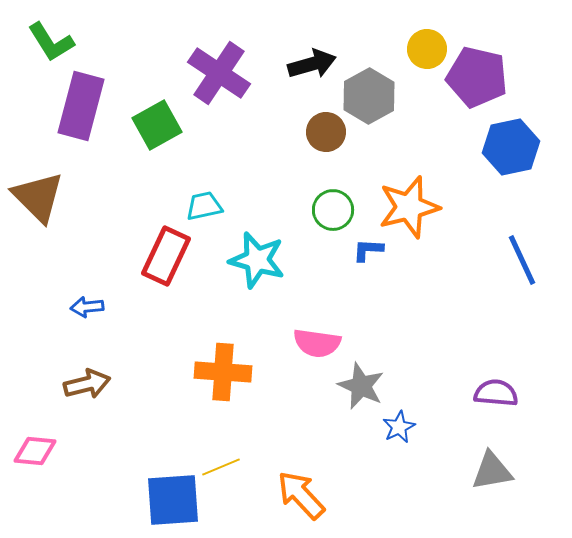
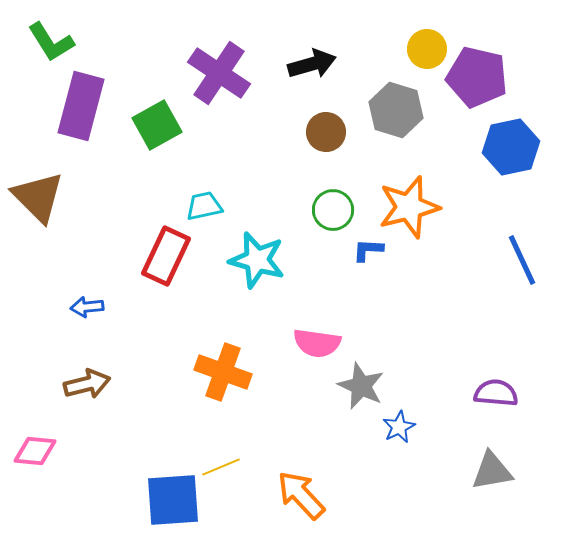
gray hexagon: moved 27 px right, 14 px down; rotated 14 degrees counterclockwise
orange cross: rotated 16 degrees clockwise
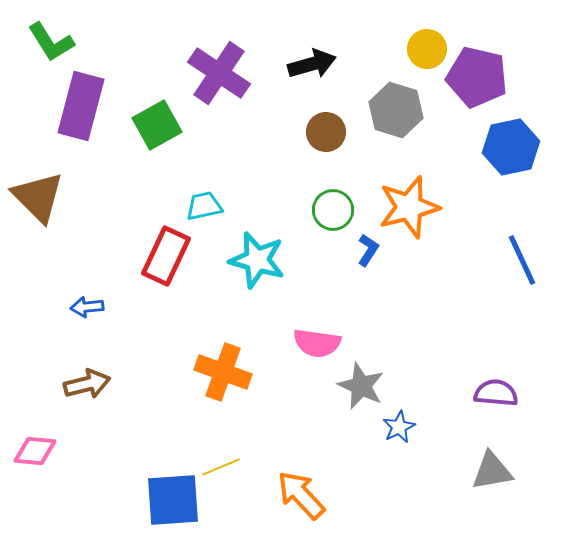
blue L-shape: rotated 120 degrees clockwise
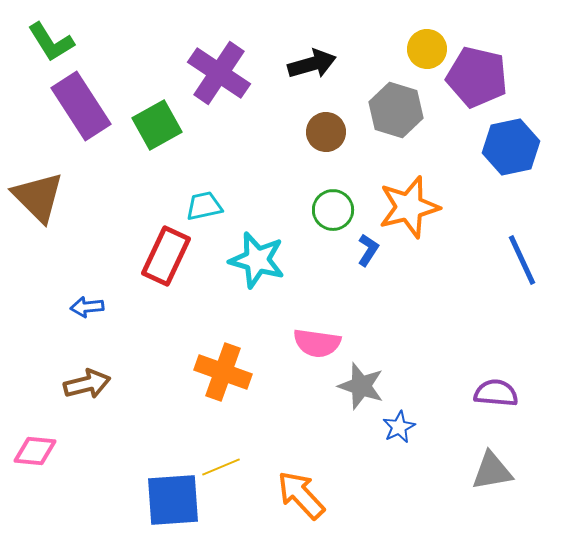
purple rectangle: rotated 48 degrees counterclockwise
gray star: rotated 6 degrees counterclockwise
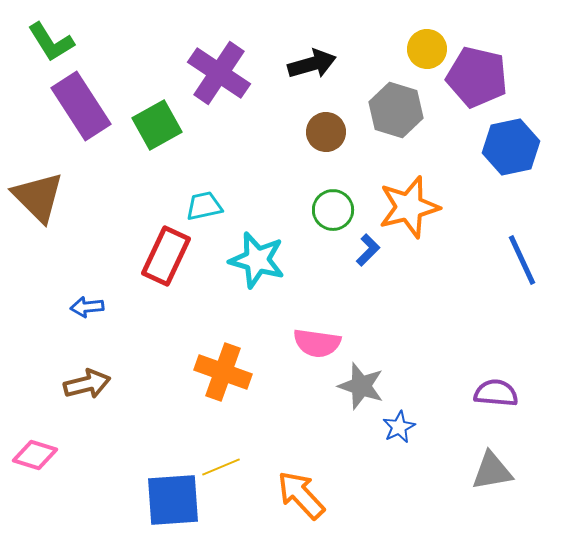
blue L-shape: rotated 12 degrees clockwise
pink diamond: moved 4 px down; rotated 12 degrees clockwise
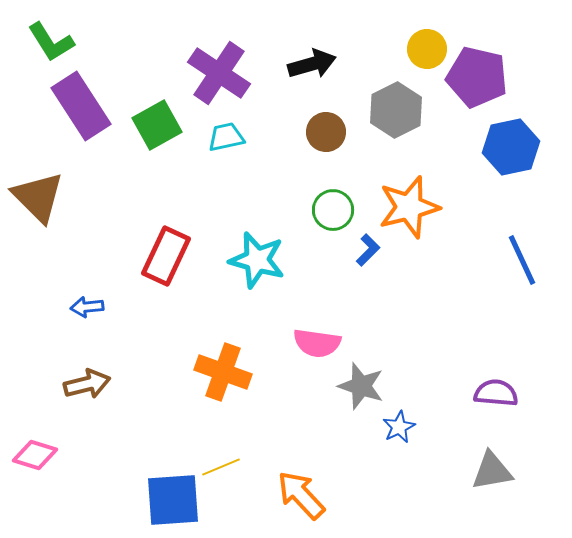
gray hexagon: rotated 16 degrees clockwise
cyan trapezoid: moved 22 px right, 69 px up
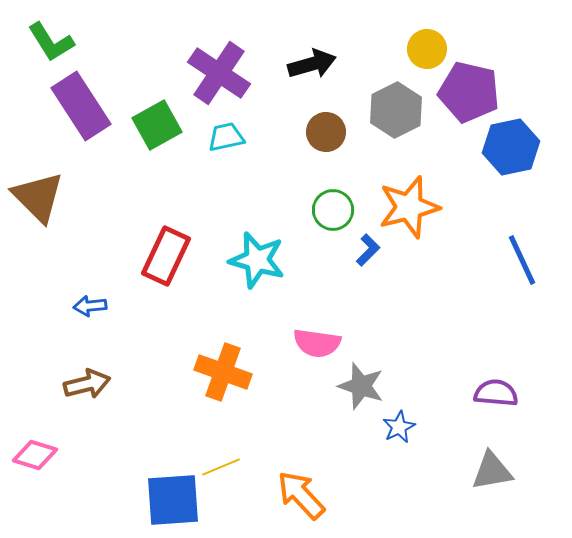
purple pentagon: moved 8 px left, 15 px down
blue arrow: moved 3 px right, 1 px up
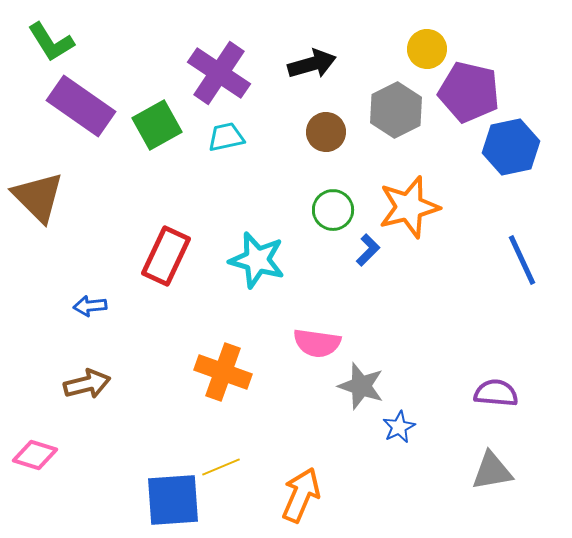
purple rectangle: rotated 22 degrees counterclockwise
orange arrow: rotated 66 degrees clockwise
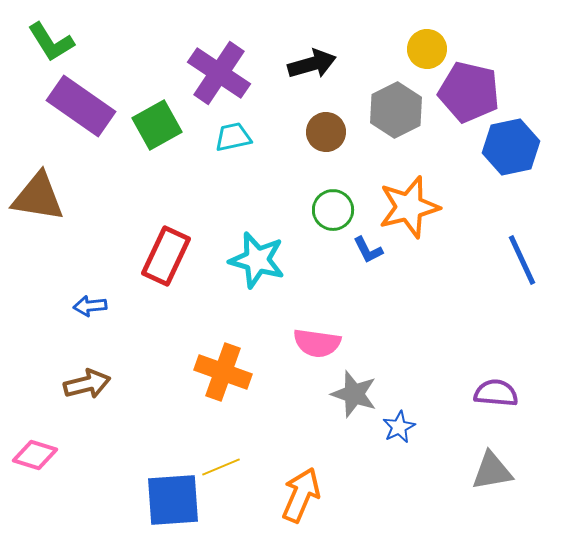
cyan trapezoid: moved 7 px right
brown triangle: rotated 36 degrees counterclockwise
blue L-shape: rotated 108 degrees clockwise
gray star: moved 7 px left, 8 px down
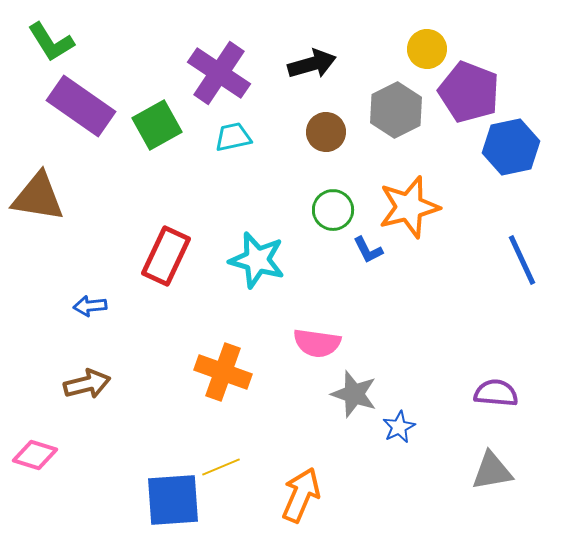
purple pentagon: rotated 8 degrees clockwise
